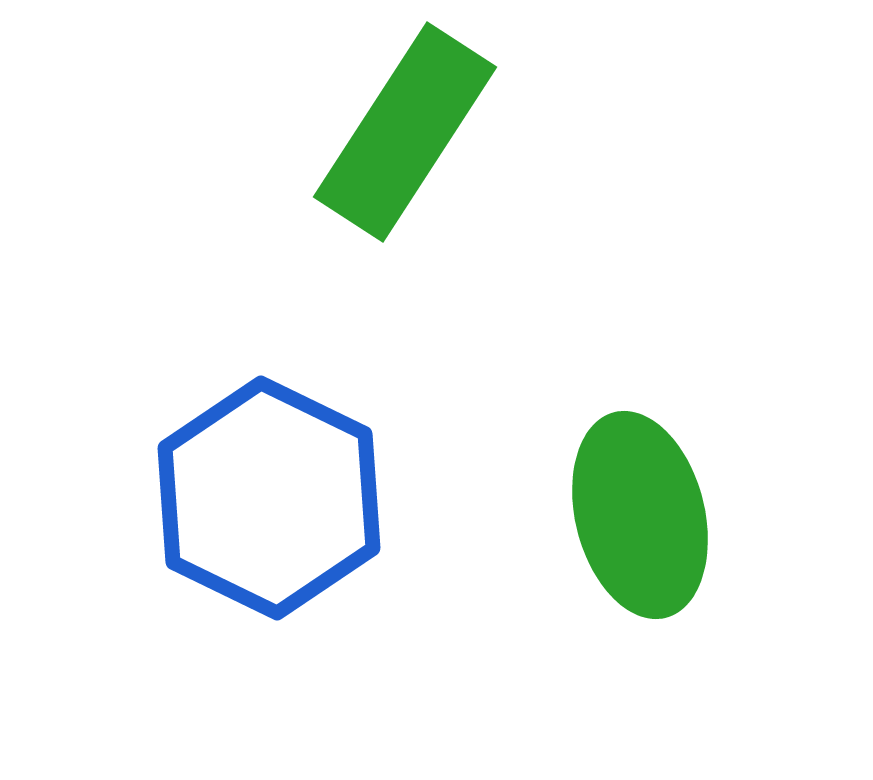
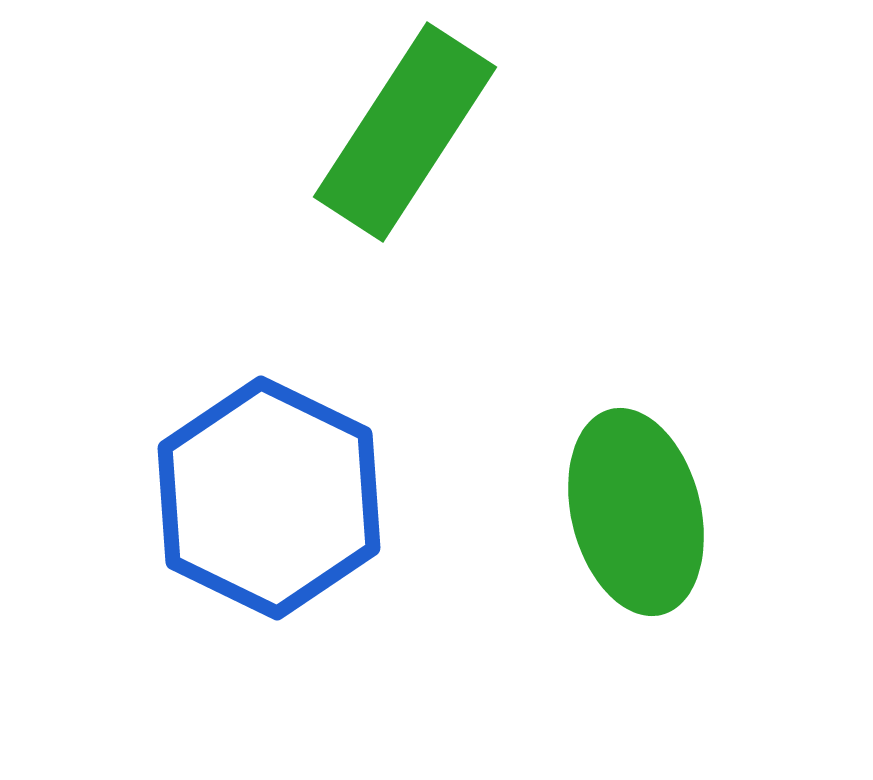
green ellipse: moved 4 px left, 3 px up
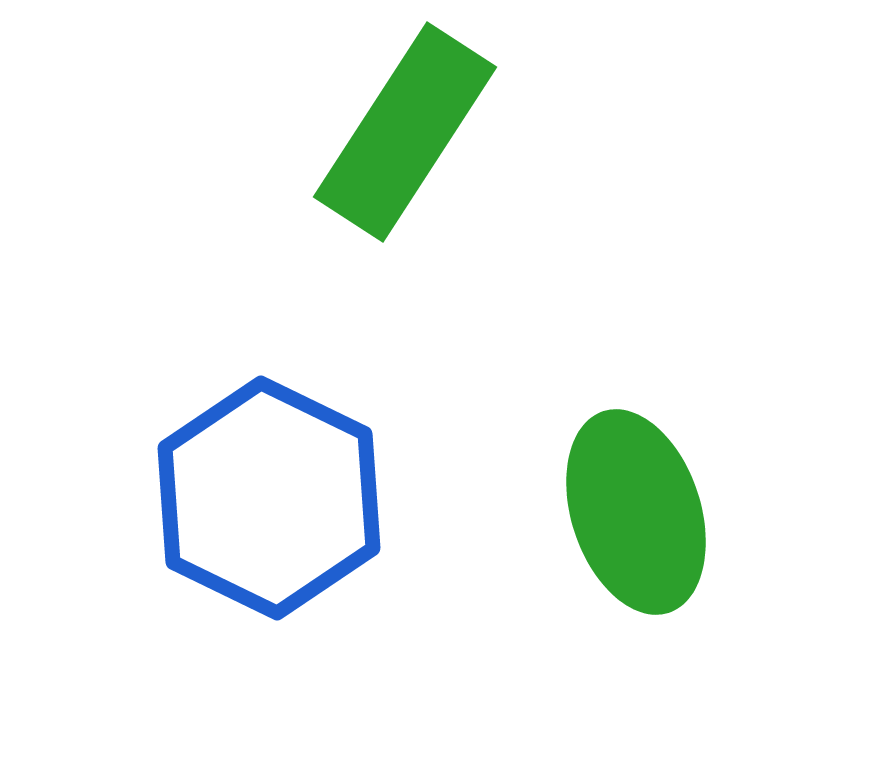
green ellipse: rotated 4 degrees counterclockwise
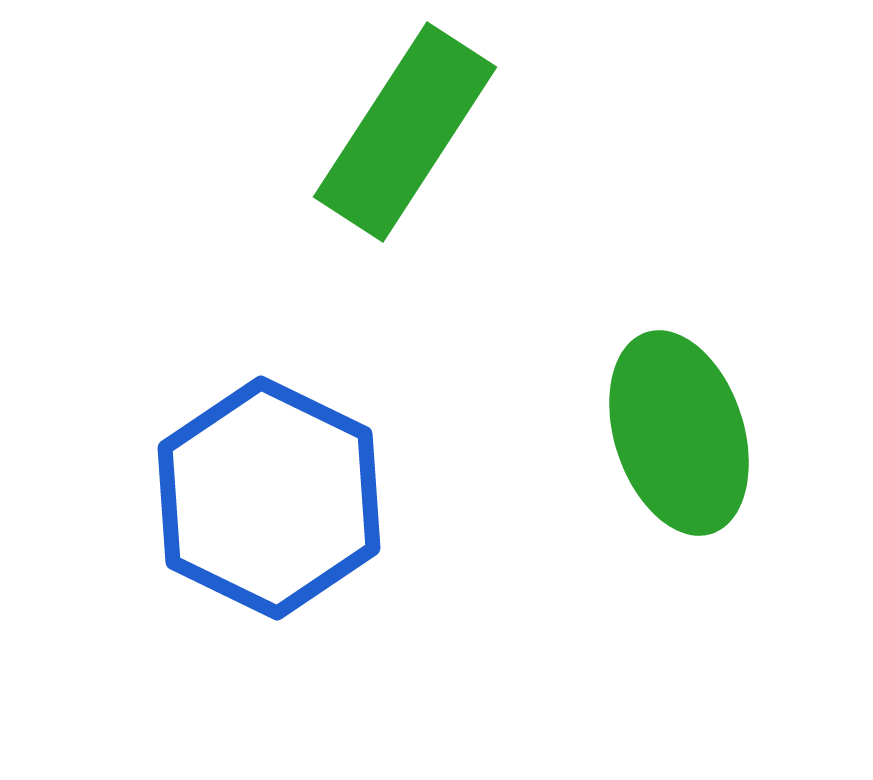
green ellipse: moved 43 px right, 79 px up
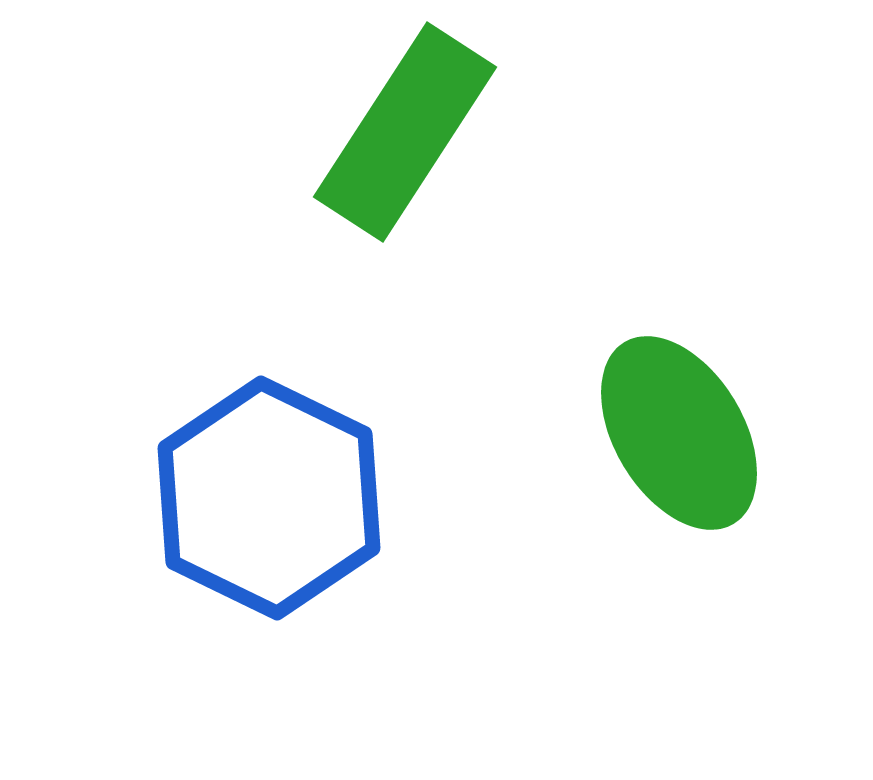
green ellipse: rotated 13 degrees counterclockwise
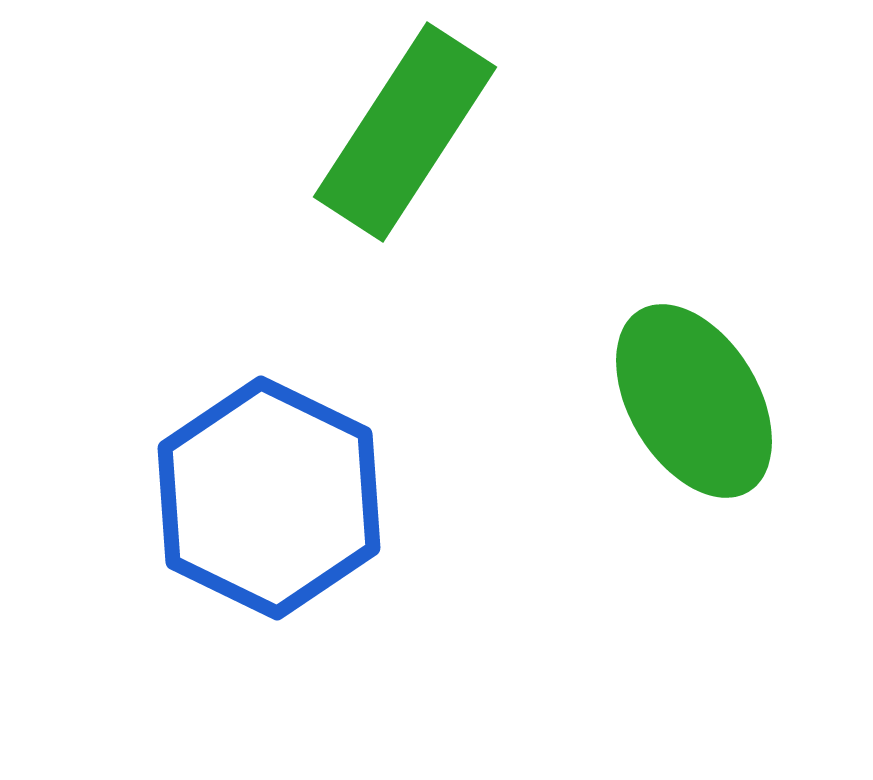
green ellipse: moved 15 px right, 32 px up
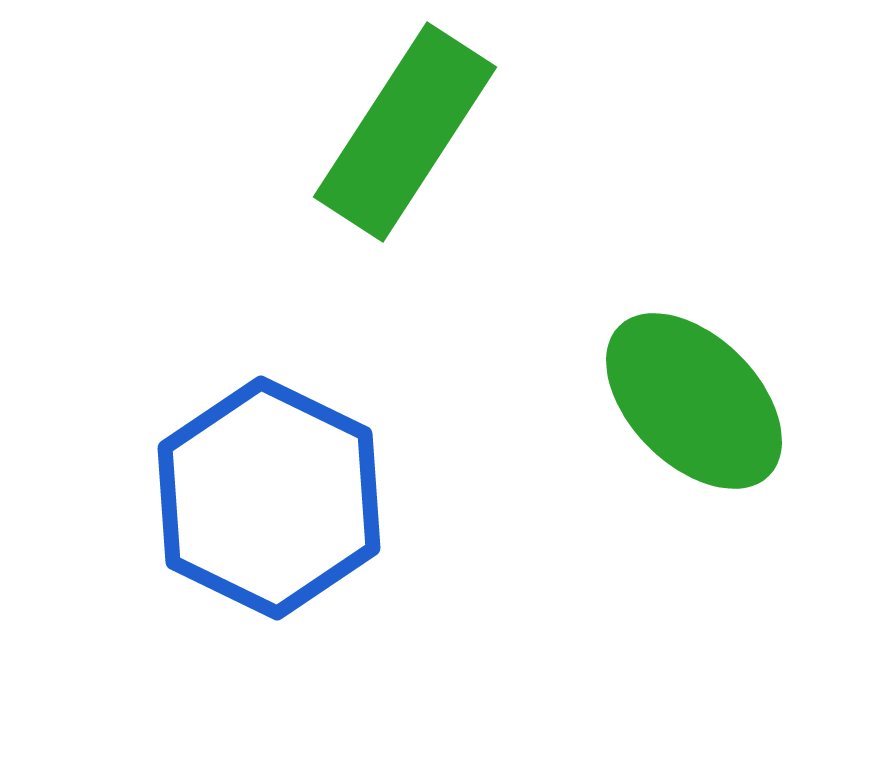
green ellipse: rotated 14 degrees counterclockwise
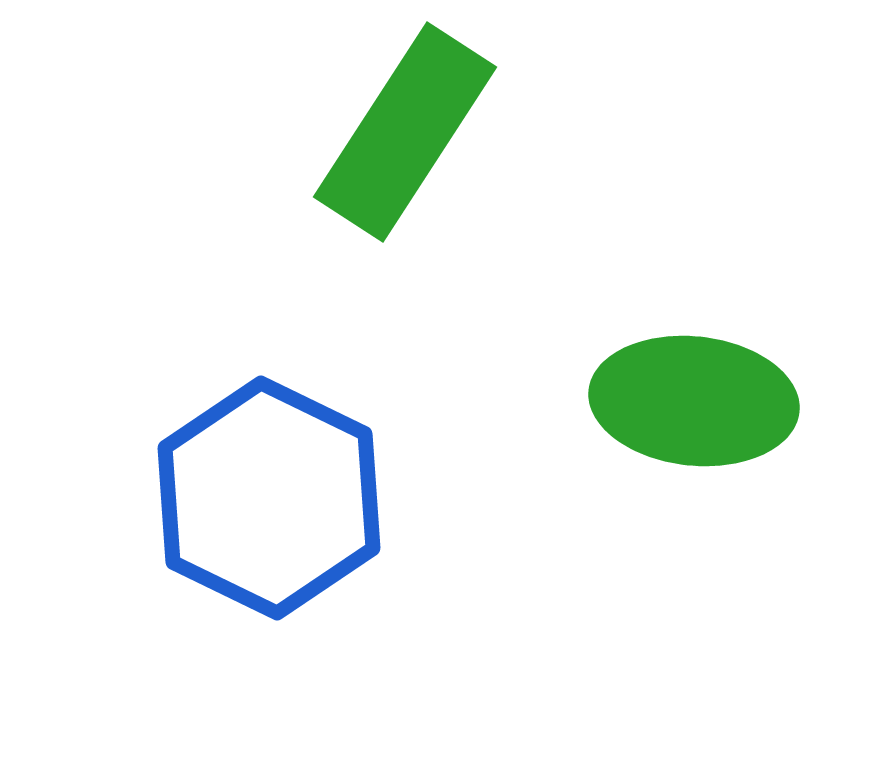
green ellipse: rotated 39 degrees counterclockwise
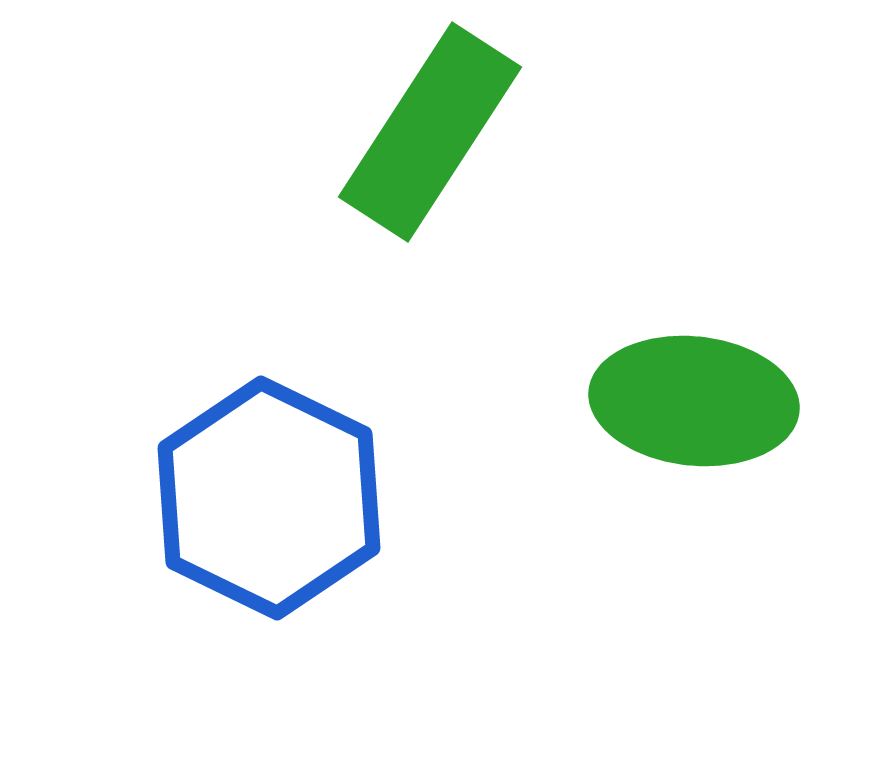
green rectangle: moved 25 px right
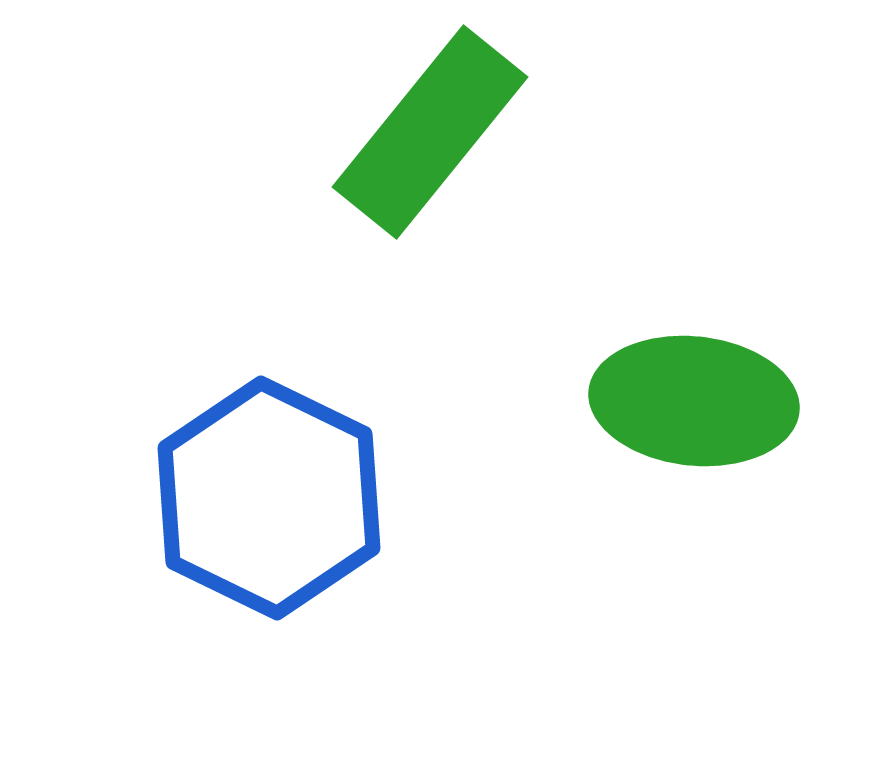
green rectangle: rotated 6 degrees clockwise
